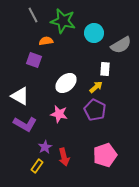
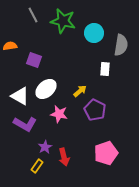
orange semicircle: moved 36 px left, 5 px down
gray semicircle: rotated 50 degrees counterclockwise
white ellipse: moved 20 px left, 6 px down
yellow arrow: moved 16 px left, 4 px down
pink pentagon: moved 1 px right, 2 px up
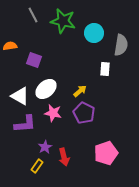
purple pentagon: moved 11 px left, 3 px down
pink star: moved 6 px left, 1 px up
purple L-shape: rotated 35 degrees counterclockwise
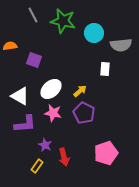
gray semicircle: rotated 75 degrees clockwise
white ellipse: moved 5 px right
purple star: moved 2 px up; rotated 16 degrees counterclockwise
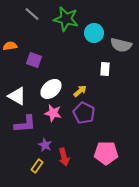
gray line: moved 1 px left, 1 px up; rotated 21 degrees counterclockwise
green star: moved 3 px right, 2 px up
gray semicircle: rotated 20 degrees clockwise
white triangle: moved 3 px left
pink pentagon: rotated 20 degrees clockwise
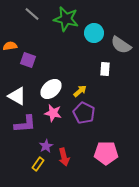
gray semicircle: rotated 20 degrees clockwise
purple square: moved 6 px left
purple star: moved 1 px right, 1 px down; rotated 16 degrees clockwise
yellow rectangle: moved 1 px right, 2 px up
